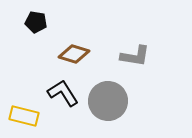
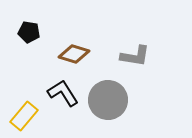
black pentagon: moved 7 px left, 10 px down
gray circle: moved 1 px up
yellow rectangle: rotated 64 degrees counterclockwise
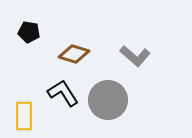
gray L-shape: rotated 32 degrees clockwise
yellow rectangle: rotated 40 degrees counterclockwise
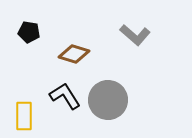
gray L-shape: moved 21 px up
black L-shape: moved 2 px right, 3 px down
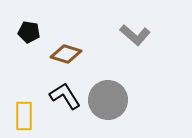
brown diamond: moved 8 px left
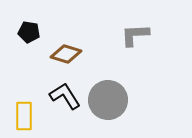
gray L-shape: rotated 136 degrees clockwise
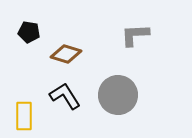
gray circle: moved 10 px right, 5 px up
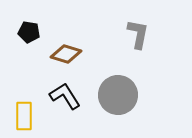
gray L-shape: moved 3 px right, 1 px up; rotated 104 degrees clockwise
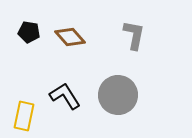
gray L-shape: moved 4 px left, 1 px down
brown diamond: moved 4 px right, 17 px up; rotated 32 degrees clockwise
yellow rectangle: rotated 12 degrees clockwise
